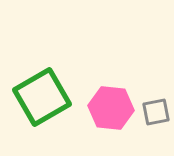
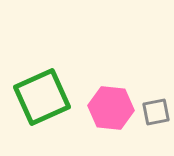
green square: rotated 6 degrees clockwise
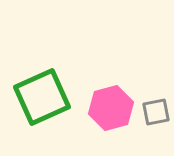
pink hexagon: rotated 21 degrees counterclockwise
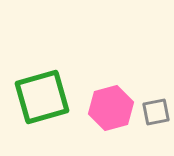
green square: rotated 8 degrees clockwise
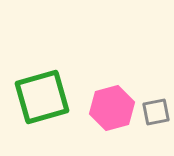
pink hexagon: moved 1 px right
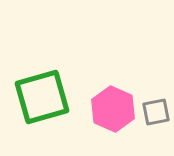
pink hexagon: moved 1 px right, 1 px down; rotated 21 degrees counterclockwise
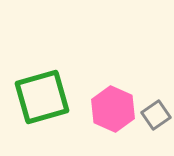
gray square: moved 3 px down; rotated 24 degrees counterclockwise
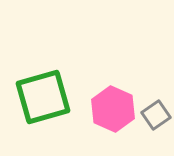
green square: moved 1 px right
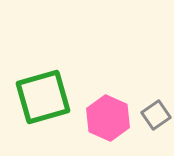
pink hexagon: moved 5 px left, 9 px down
